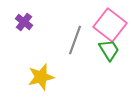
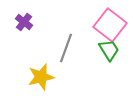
gray line: moved 9 px left, 8 px down
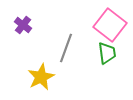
purple cross: moved 1 px left, 3 px down
green trapezoid: moved 2 px left, 3 px down; rotated 25 degrees clockwise
yellow star: rotated 12 degrees counterclockwise
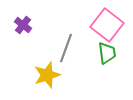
pink square: moved 3 px left
yellow star: moved 6 px right, 2 px up; rotated 8 degrees clockwise
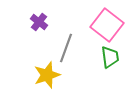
purple cross: moved 16 px right, 3 px up
green trapezoid: moved 3 px right, 4 px down
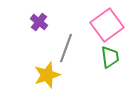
pink square: rotated 16 degrees clockwise
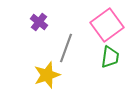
green trapezoid: rotated 15 degrees clockwise
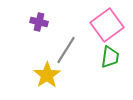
purple cross: rotated 24 degrees counterclockwise
gray line: moved 2 px down; rotated 12 degrees clockwise
yellow star: rotated 16 degrees counterclockwise
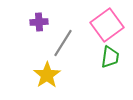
purple cross: rotated 18 degrees counterclockwise
gray line: moved 3 px left, 7 px up
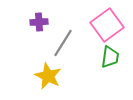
yellow star: moved 1 px right, 1 px down; rotated 12 degrees counterclockwise
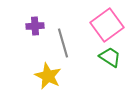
purple cross: moved 4 px left, 4 px down
gray line: rotated 48 degrees counterclockwise
green trapezoid: rotated 65 degrees counterclockwise
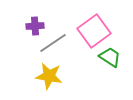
pink square: moved 13 px left, 6 px down
gray line: moved 10 px left; rotated 72 degrees clockwise
yellow star: moved 1 px right; rotated 16 degrees counterclockwise
